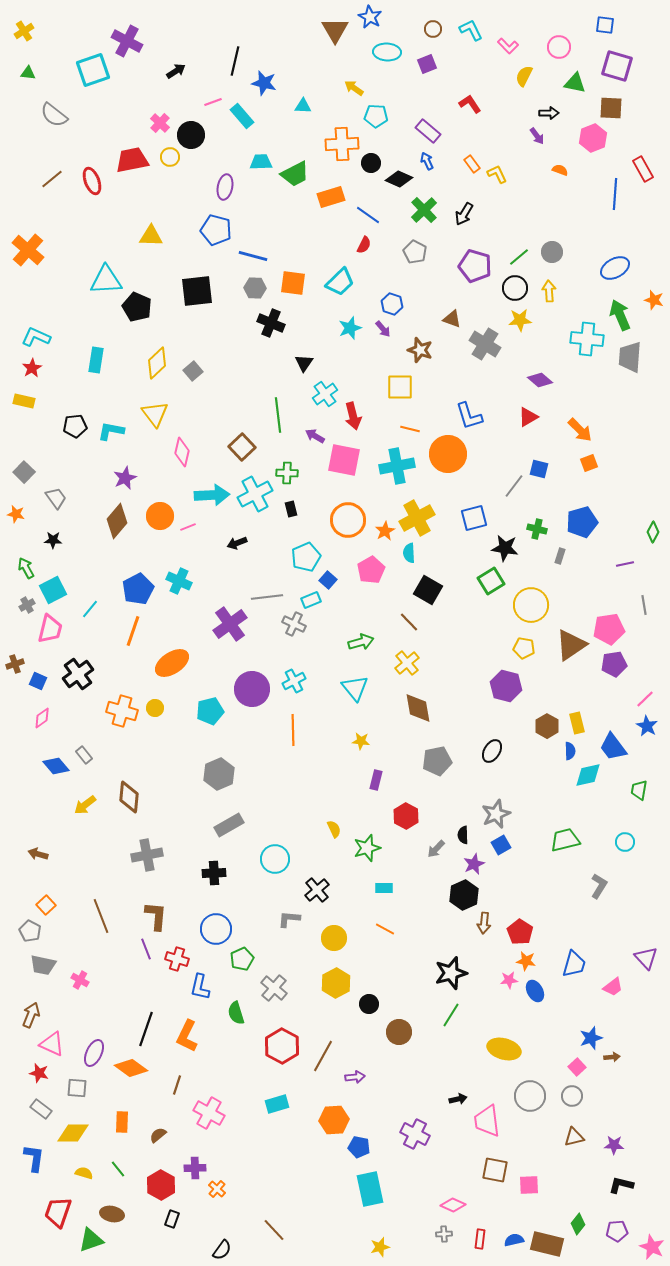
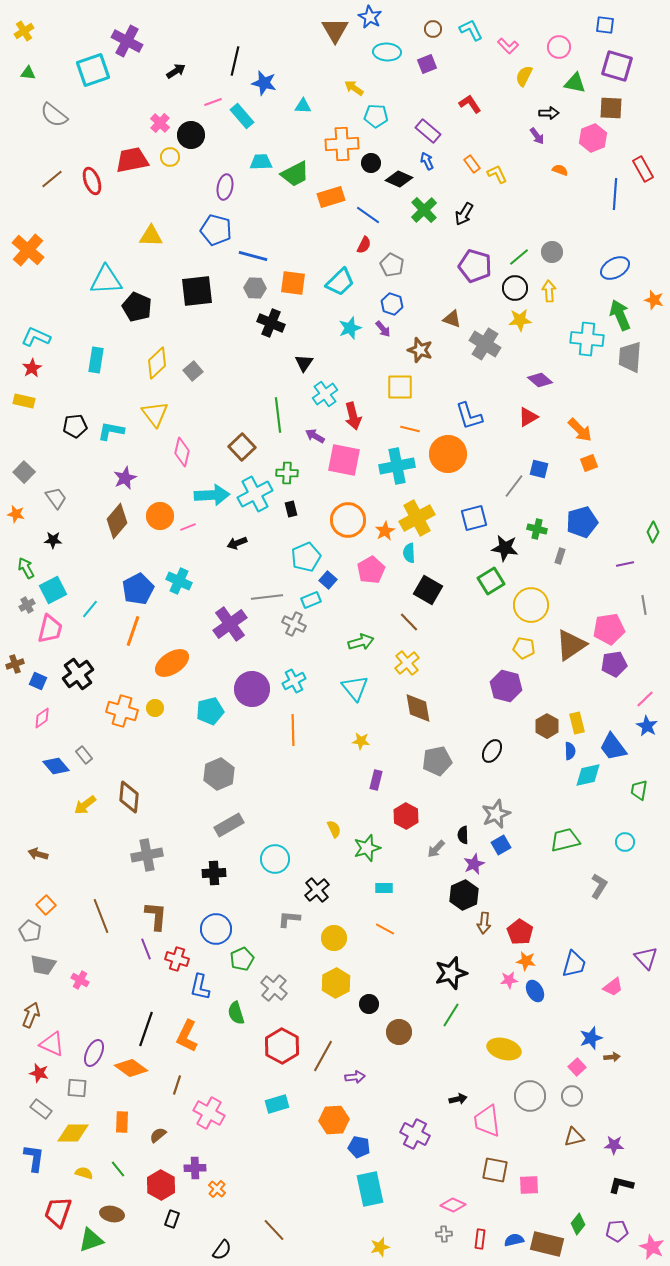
gray pentagon at (415, 252): moved 23 px left, 13 px down
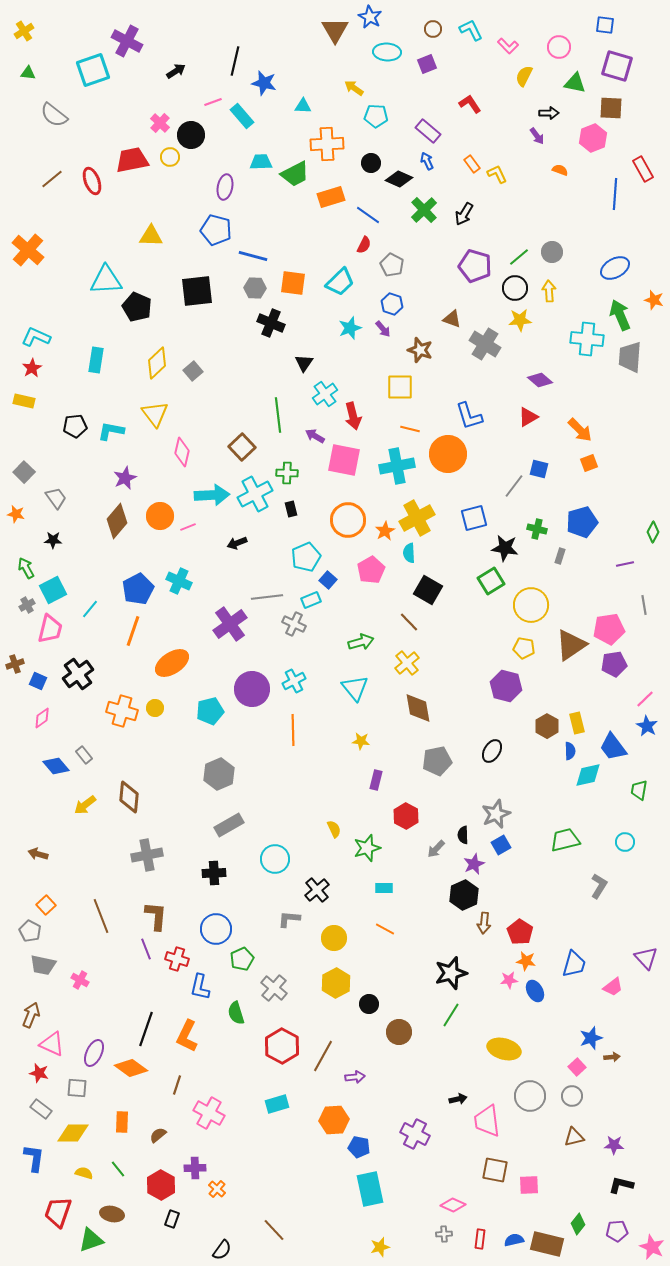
orange cross at (342, 144): moved 15 px left
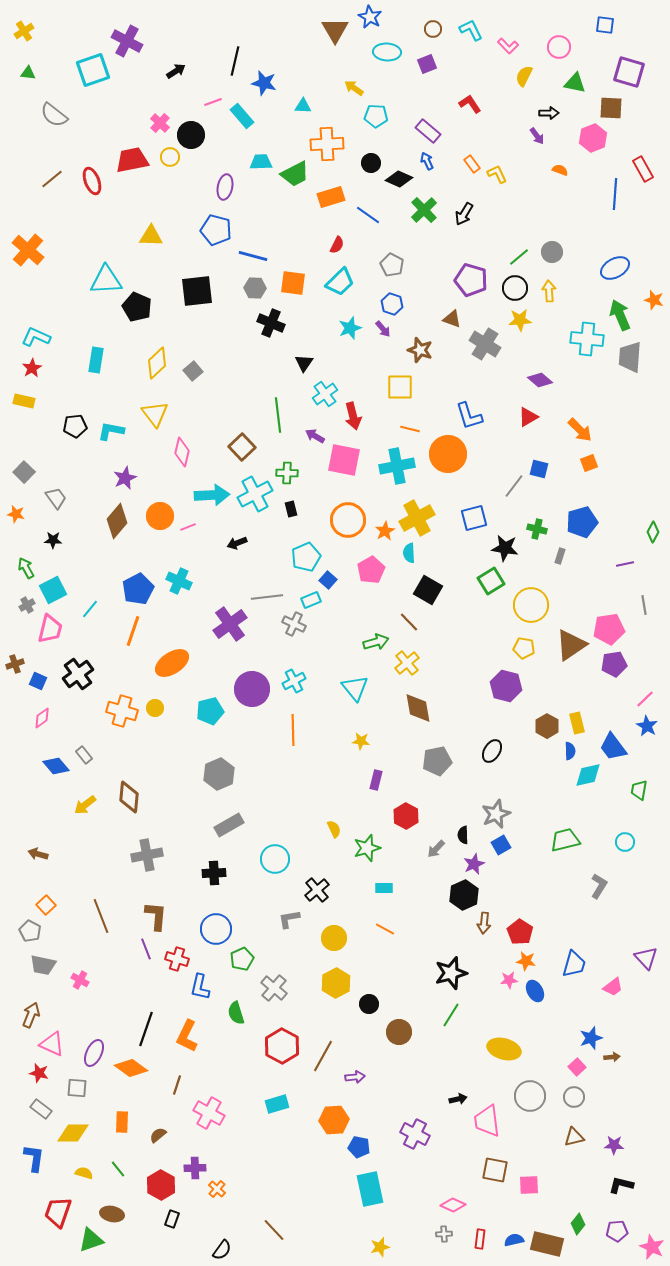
purple square at (617, 66): moved 12 px right, 6 px down
red semicircle at (364, 245): moved 27 px left
purple pentagon at (475, 266): moved 4 px left, 14 px down
green arrow at (361, 642): moved 15 px right
gray L-shape at (289, 919): rotated 15 degrees counterclockwise
gray circle at (572, 1096): moved 2 px right, 1 px down
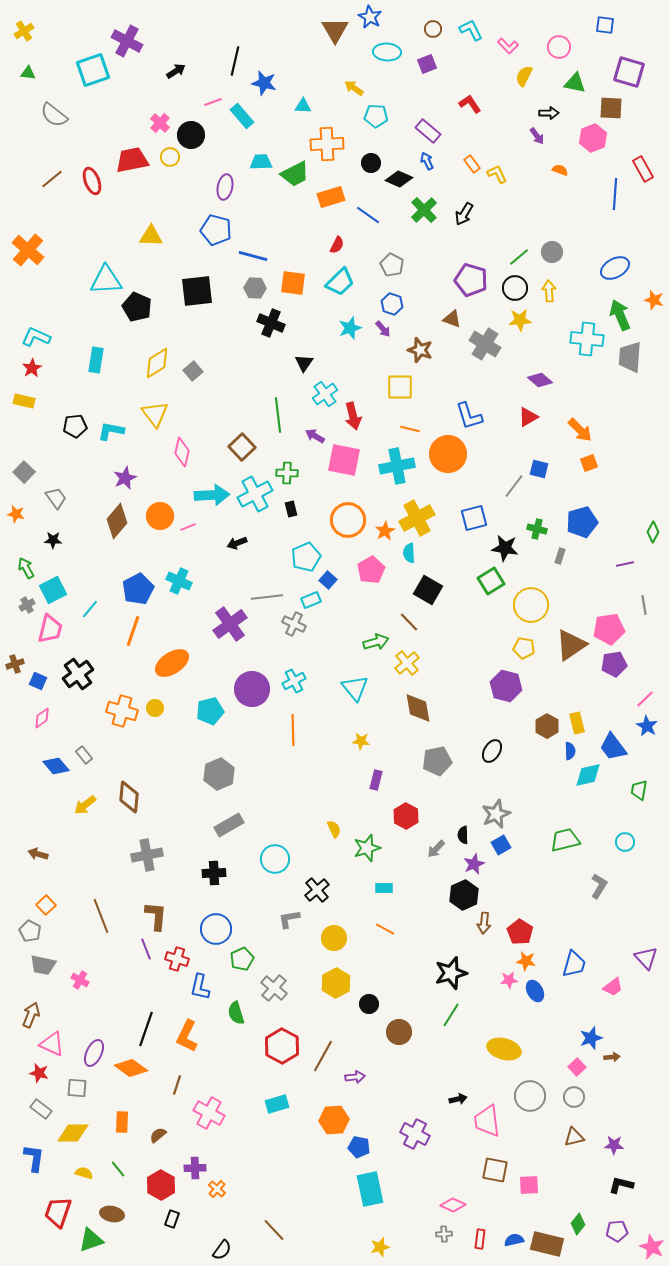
yellow diamond at (157, 363): rotated 12 degrees clockwise
